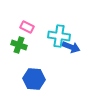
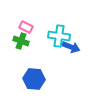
pink rectangle: moved 1 px left
green cross: moved 2 px right, 4 px up
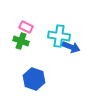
blue hexagon: rotated 15 degrees clockwise
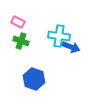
pink rectangle: moved 8 px left, 5 px up
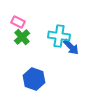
green cross: moved 1 px right, 4 px up; rotated 28 degrees clockwise
blue arrow: rotated 24 degrees clockwise
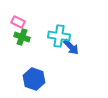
green cross: rotated 28 degrees counterclockwise
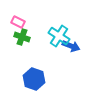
cyan cross: rotated 25 degrees clockwise
blue arrow: moved 1 px up; rotated 24 degrees counterclockwise
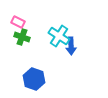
blue arrow: rotated 66 degrees clockwise
